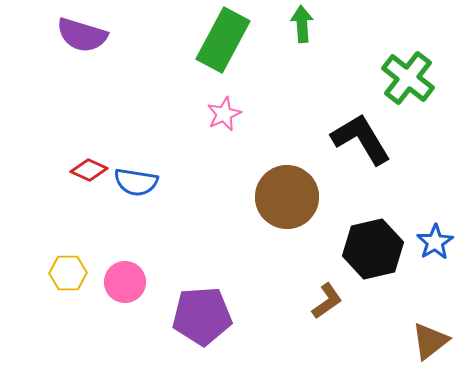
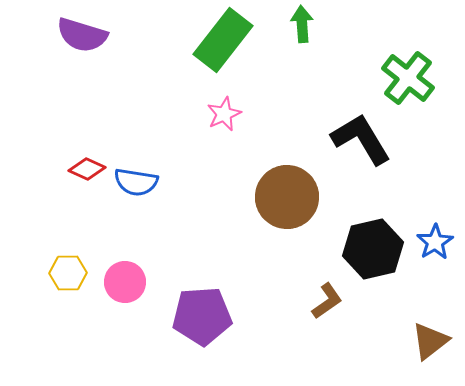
green rectangle: rotated 10 degrees clockwise
red diamond: moved 2 px left, 1 px up
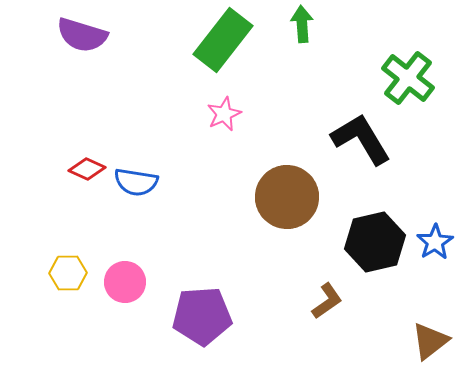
black hexagon: moved 2 px right, 7 px up
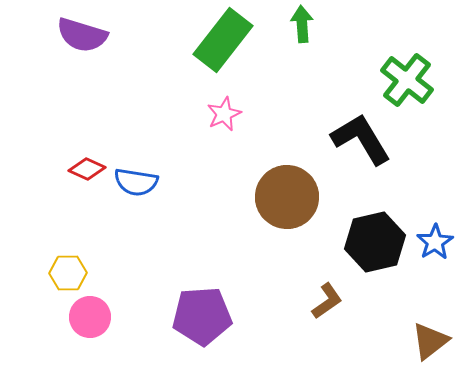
green cross: moved 1 px left, 2 px down
pink circle: moved 35 px left, 35 px down
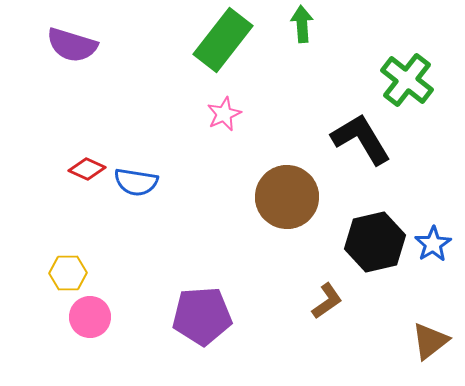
purple semicircle: moved 10 px left, 10 px down
blue star: moved 2 px left, 2 px down
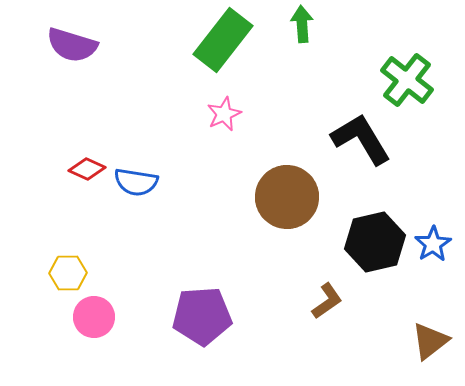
pink circle: moved 4 px right
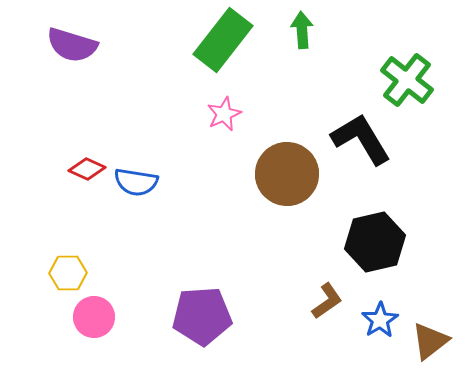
green arrow: moved 6 px down
brown circle: moved 23 px up
blue star: moved 53 px left, 76 px down
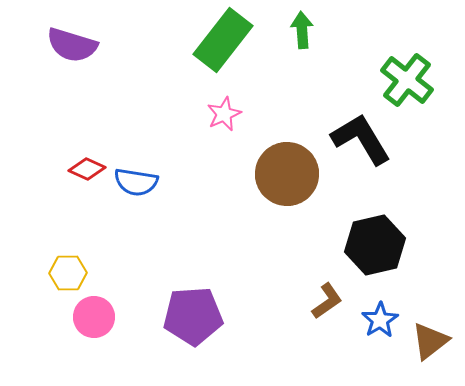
black hexagon: moved 3 px down
purple pentagon: moved 9 px left
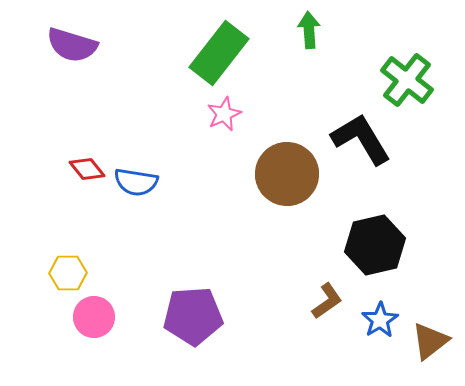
green arrow: moved 7 px right
green rectangle: moved 4 px left, 13 px down
red diamond: rotated 27 degrees clockwise
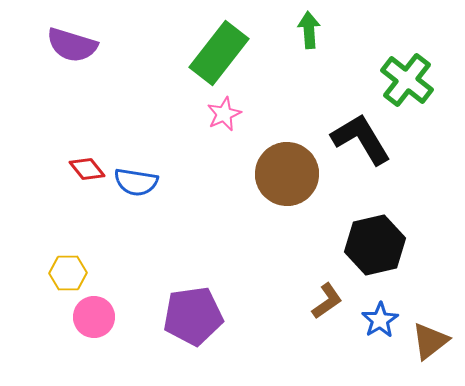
purple pentagon: rotated 4 degrees counterclockwise
